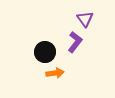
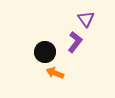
purple triangle: moved 1 px right
orange arrow: rotated 150 degrees counterclockwise
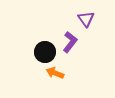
purple L-shape: moved 5 px left
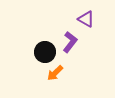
purple triangle: rotated 24 degrees counterclockwise
orange arrow: rotated 66 degrees counterclockwise
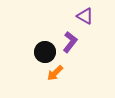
purple triangle: moved 1 px left, 3 px up
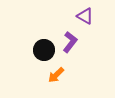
black circle: moved 1 px left, 2 px up
orange arrow: moved 1 px right, 2 px down
